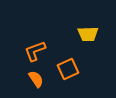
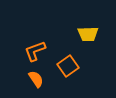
orange square: moved 3 px up; rotated 10 degrees counterclockwise
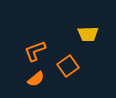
orange semicircle: rotated 84 degrees clockwise
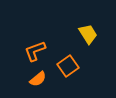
yellow trapezoid: rotated 120 degrees counterclockwise
orange semicircle: moved 2 px right
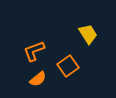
orange L-shape: moved 1 px left
